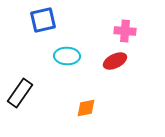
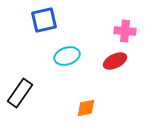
blue square: moved 1 px right
cyan ellipse: rotated 20 degrees counterclockwise
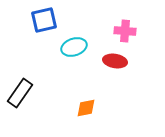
cyan ellipse: moved 7 px right, 9 px up
red ellipse: rotated 35 degrees clockwise
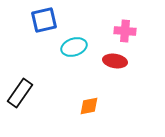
orange diamond: moved 3 px right, 2 px up
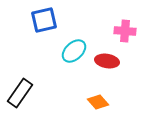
cyan ellipse: moved 4 px down; rotated 25 degrees counterclockwise
red ellipse: moved 8 px left
orange diamond: moved 9 px right, 4 px up; rotated 60 degrees clockwise
